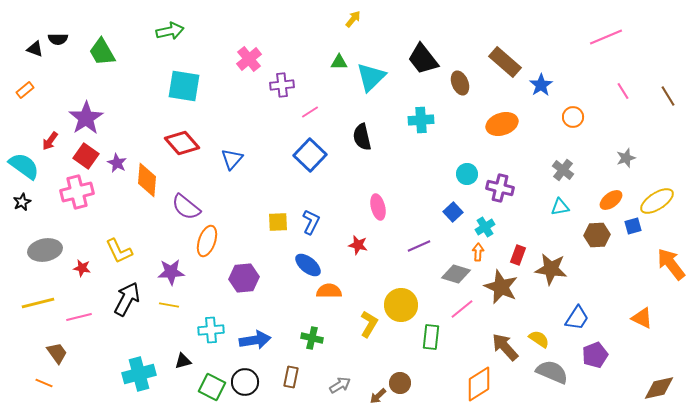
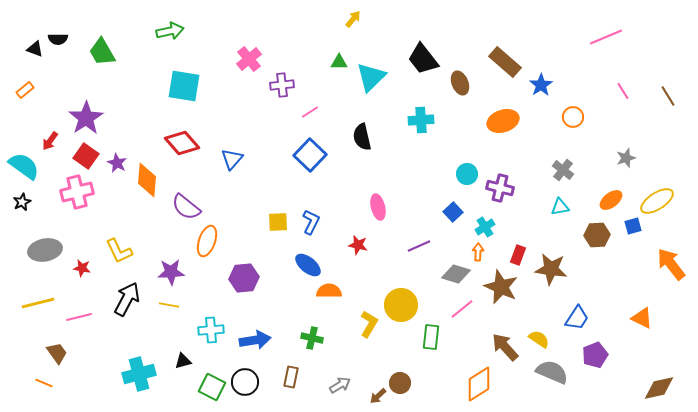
orange ellipse at (502, 124): moved 1 px right, 3 px up
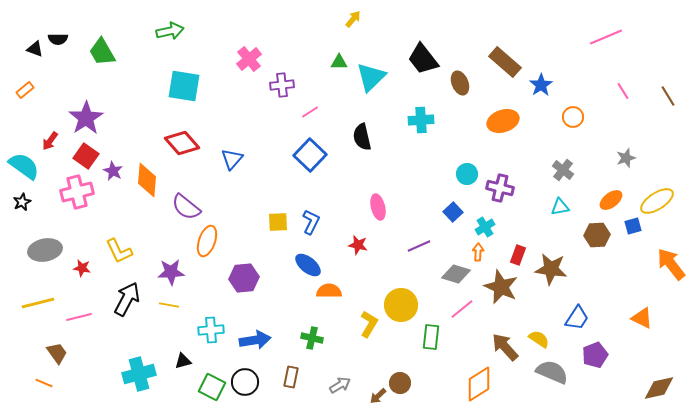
purple star at (117, 163): moved 4 px left, 8 px down
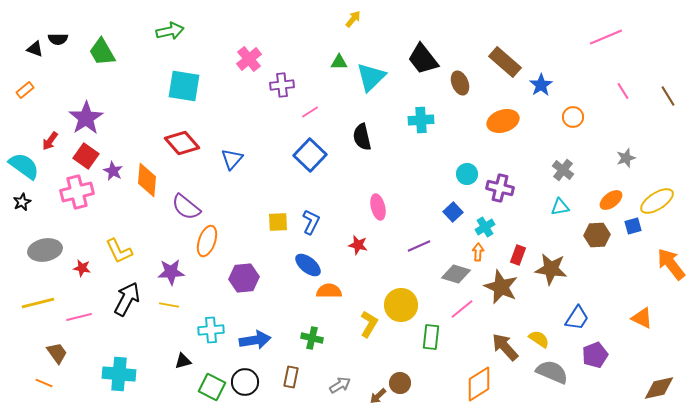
cyan cross at (139, 374): moved 20 px left; rotated 20 degrees clockwise
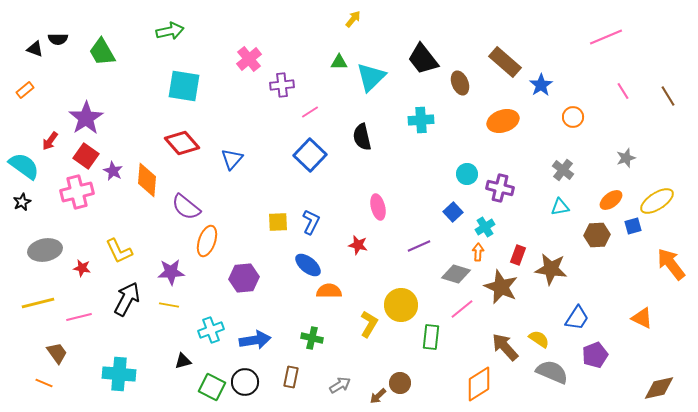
cyan cross at (211, 330): rotated 15 degrees counterclockwise
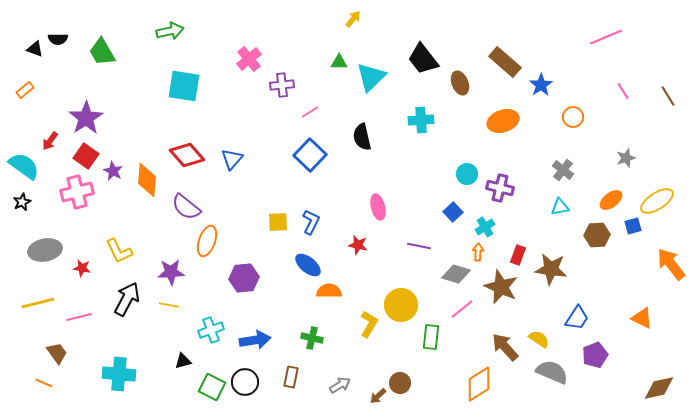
red diamond at (182, 143): moved 5 px right, 12 px down
purple line at (419, 246): rotated 35 degrees clockwise
